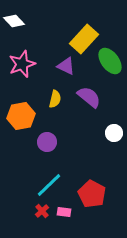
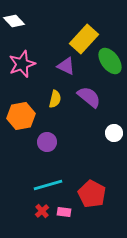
cyan line: moved 1 px left; rotated 28 degrees clockwise
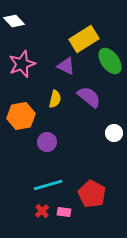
yellow rectangle: rotated 16 degrees clockwise
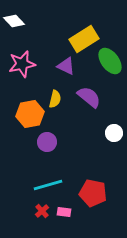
pink star: rotated 8 degrees clockwise
orange hexagon: moved 9 px right, 2 px up
red pentagon: moved 1 px right, 1 px up; rotated 16 degrees counterclockwise
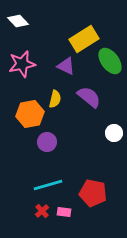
white diamond: moved 4 px right
